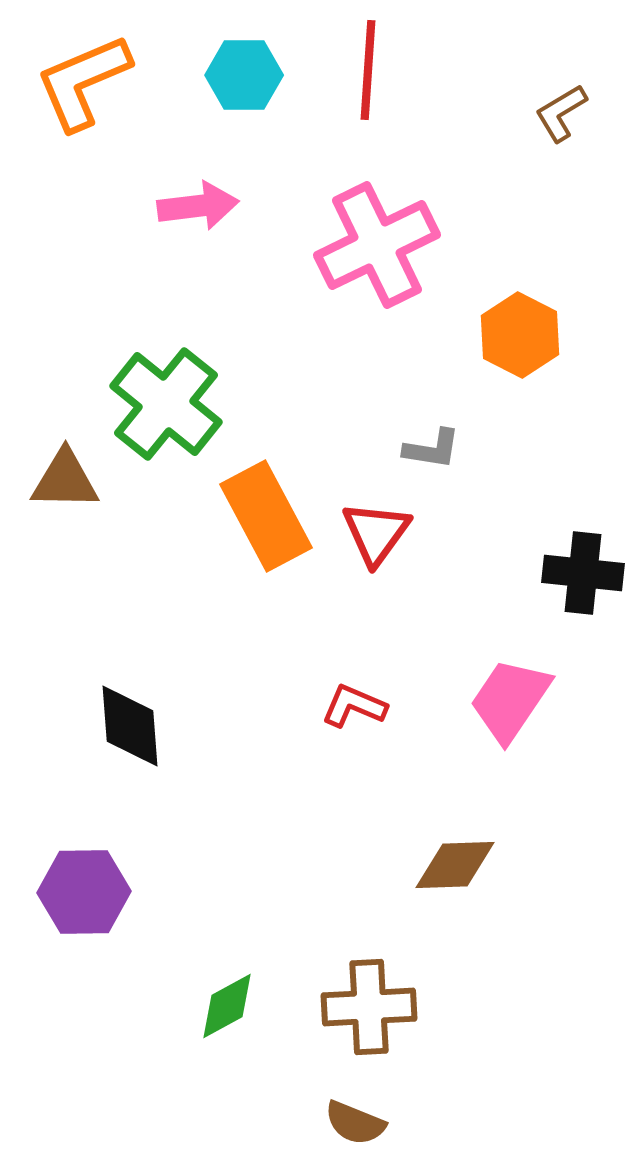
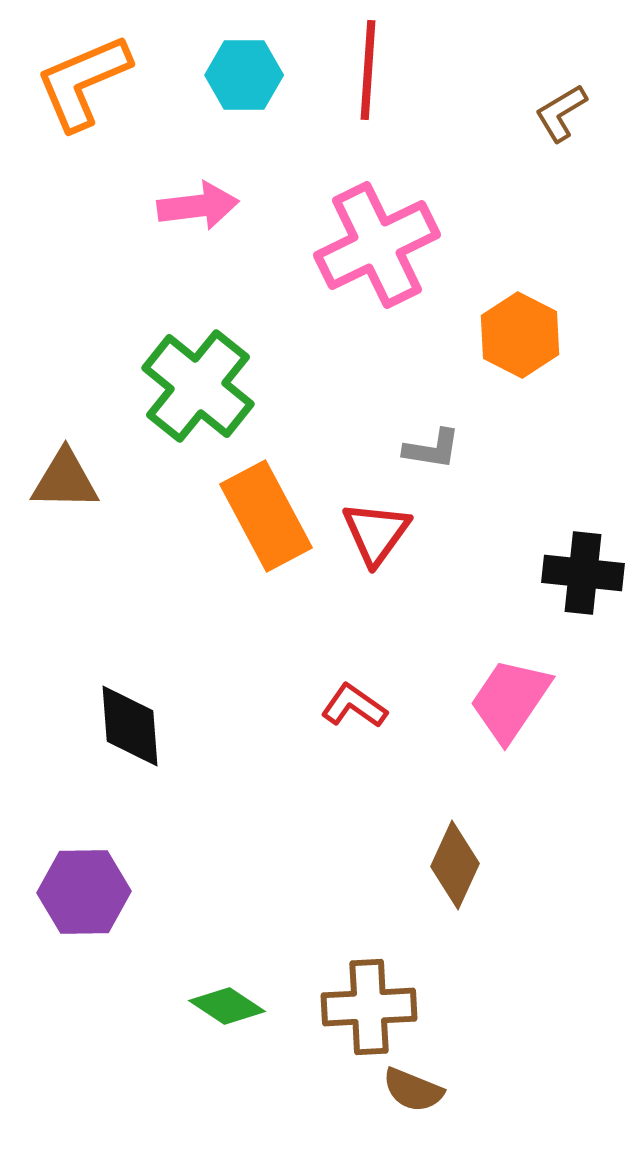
green cross: moved 32 px right, 18 px up
red L-shape: rotated 12 degrees clockwise
brown diamond: rotated 64 degrees counterclockwise
green diamond: rotated 62 degrees clockwise
brown semicircle: moved 58 px right, 33 px up
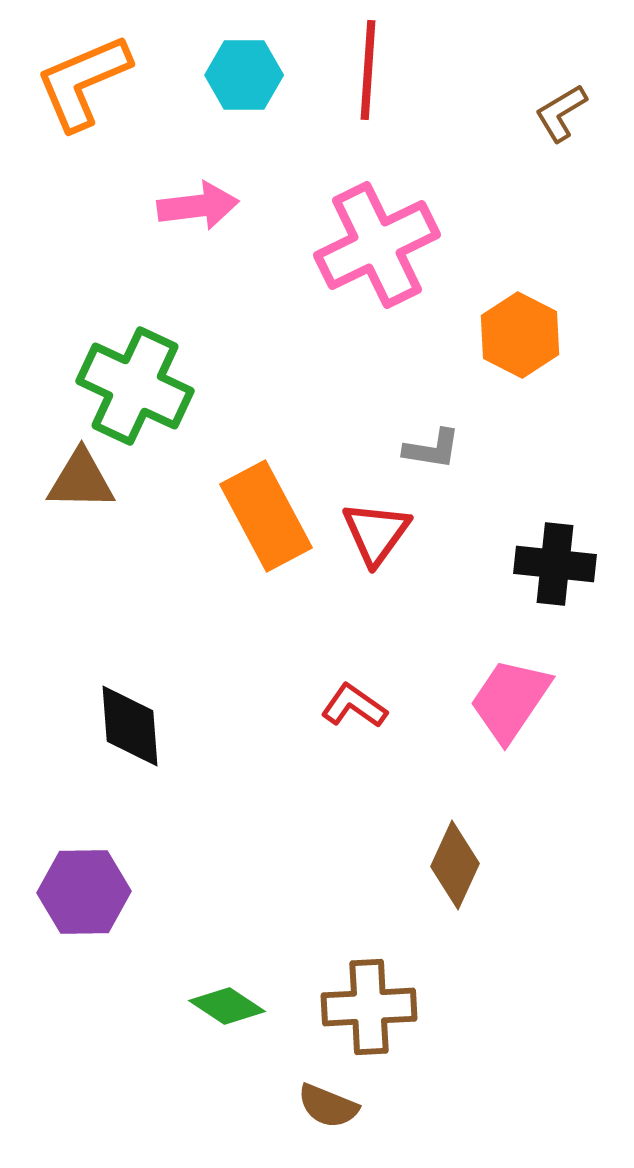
green cross: moved 63 px left; rotated 14 degrees counterclockwise
brown triangle: moved 16 px right
black cross: moved 28 px left, 9 px up
brown semicircle: moved 85 px left, 16 px down
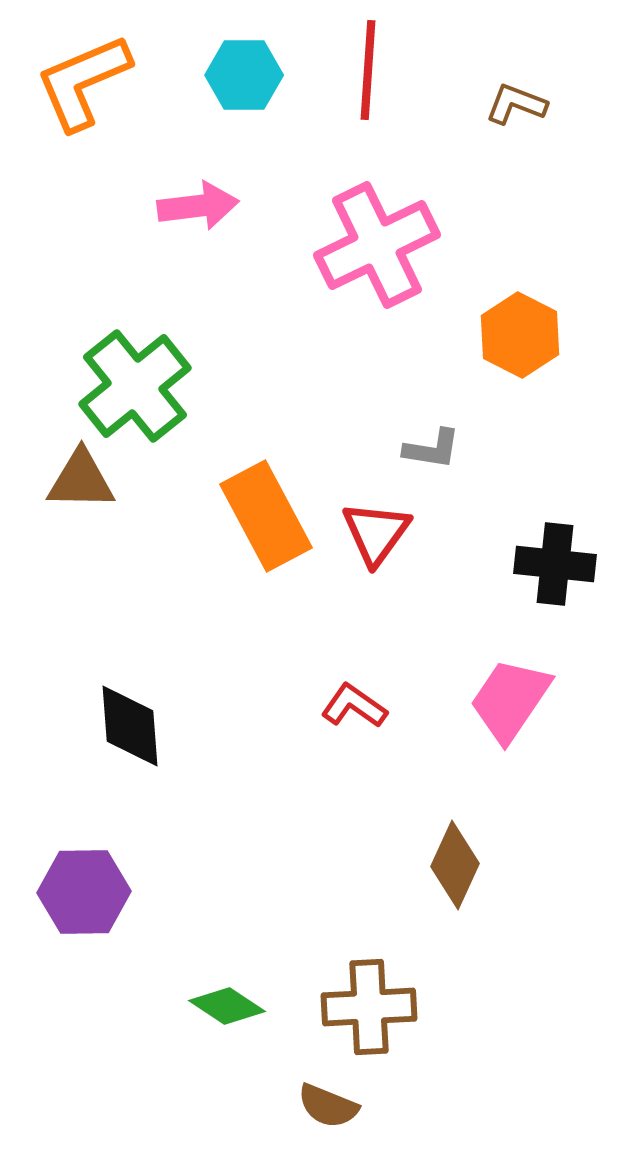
brown L-shape: moved 45 px left, 9 px up; rotated 52 degrees clockwise
green cross: rotated 26 degrees clockwise
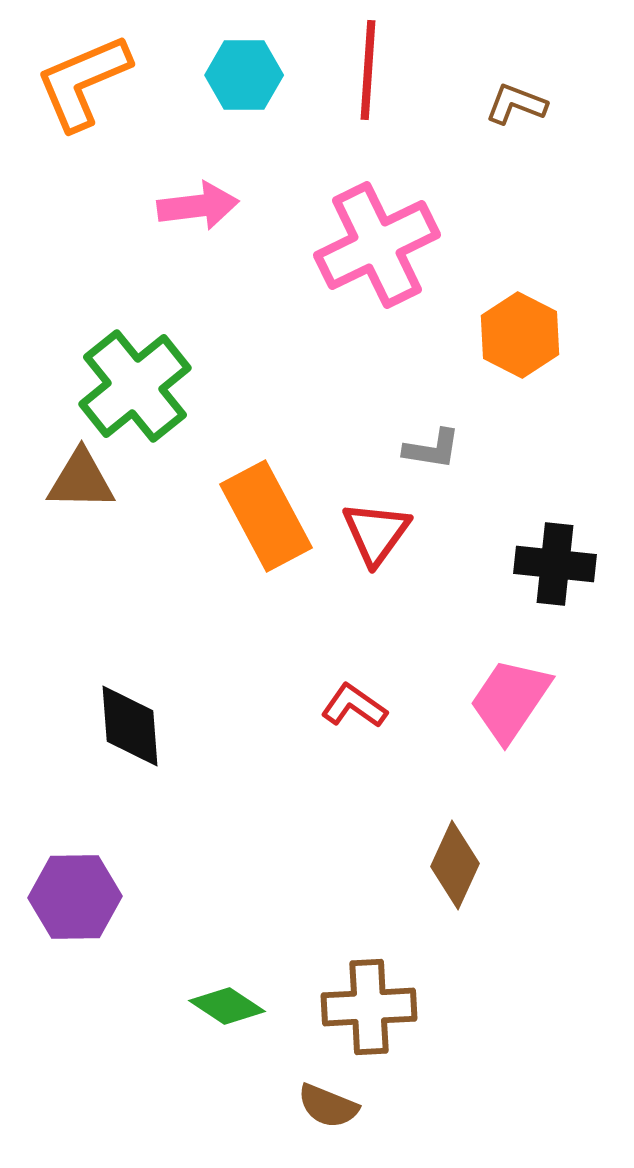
purple hexagon: moved 9 px left, 5 px down
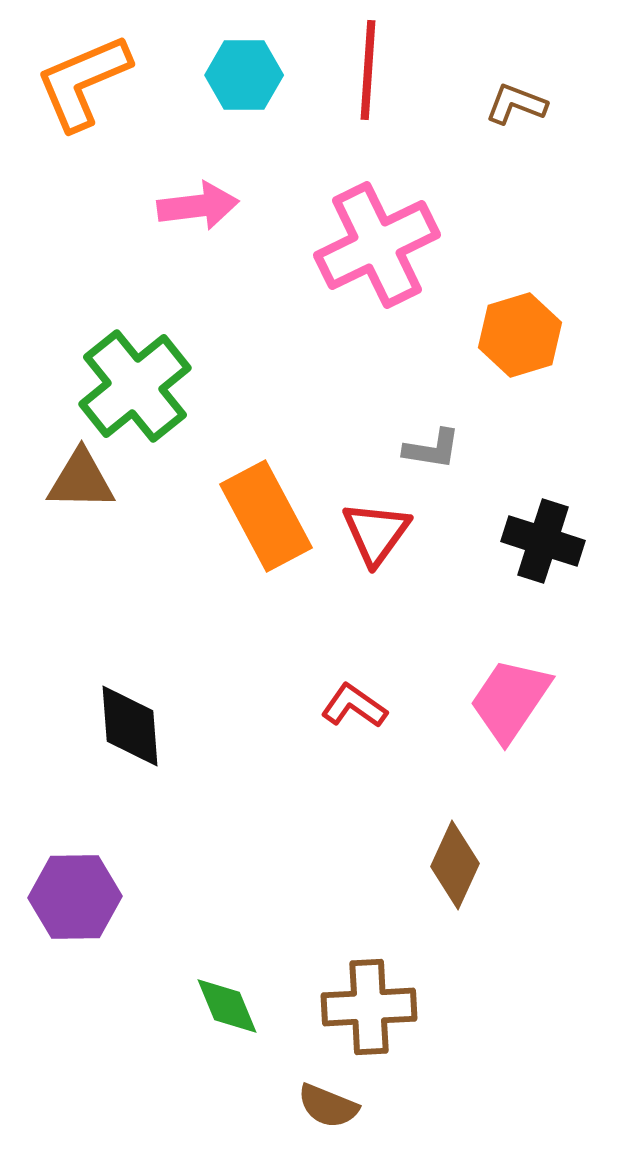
orange hexagon: rotated 16 degrees clockwise
black cross: moved 12 px left, 23 px up; rotated 12 degrees clockwise
green diamond: rotated 34 degrees clockwise
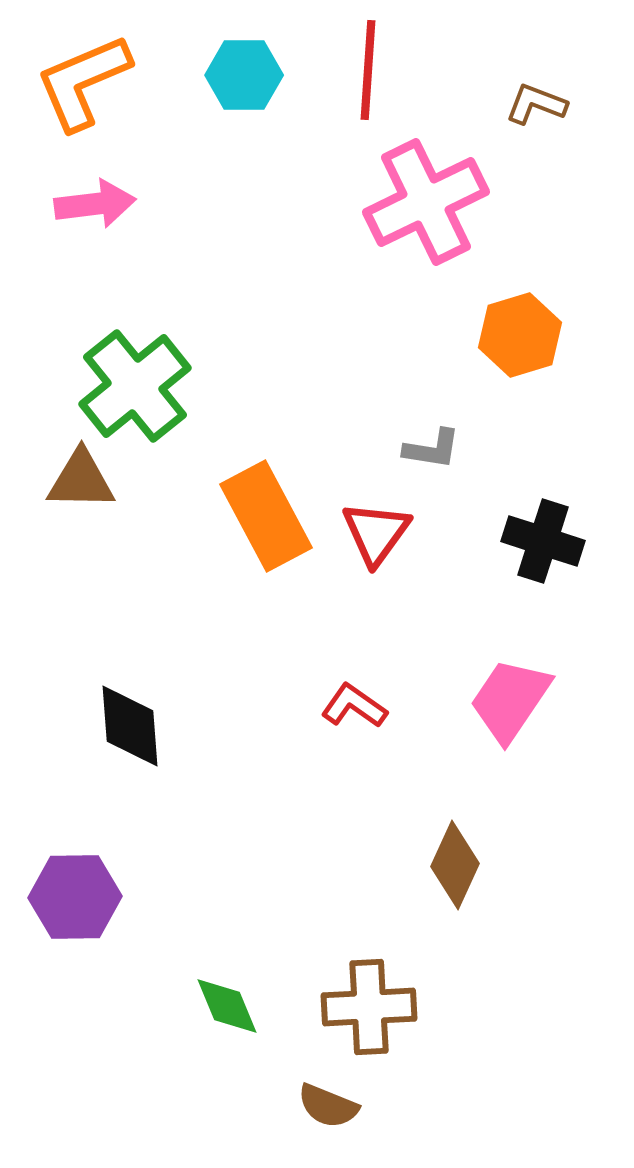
brown L-shape: moved 20 px right
pink arrow: moved 103 px left, 2 px up
pink cross: moved 49 px right, 43 px up
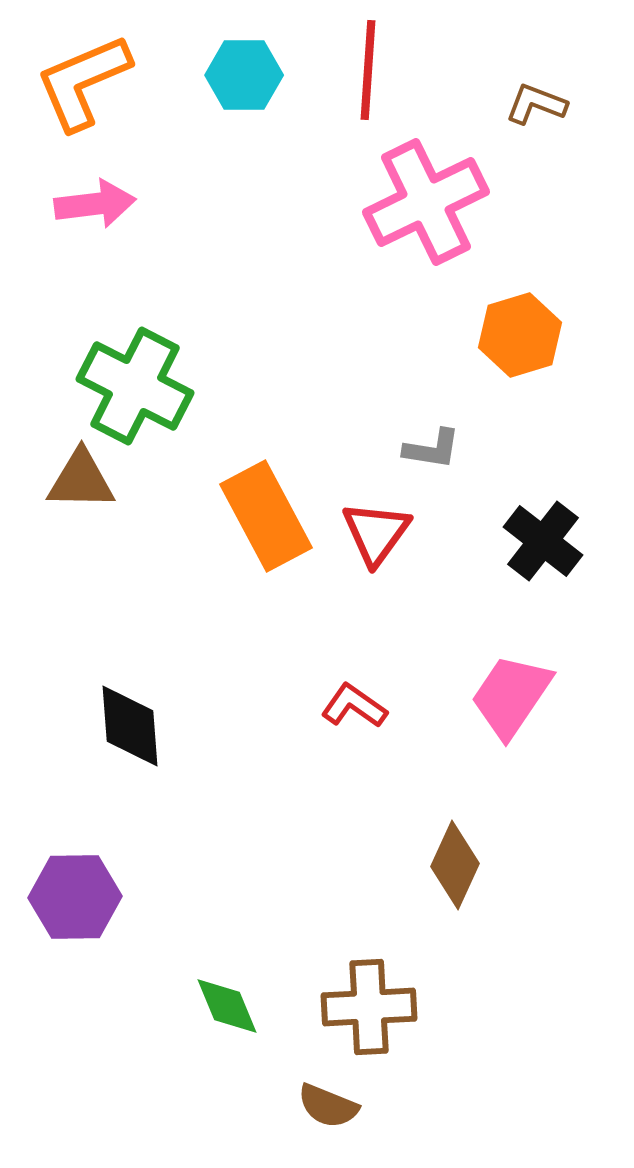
green cross: rotated 24 degrees counterclockwise
black cross: rotated 20 degrees clockwise
pink trapezoid: moved 1 px right, 4 px up
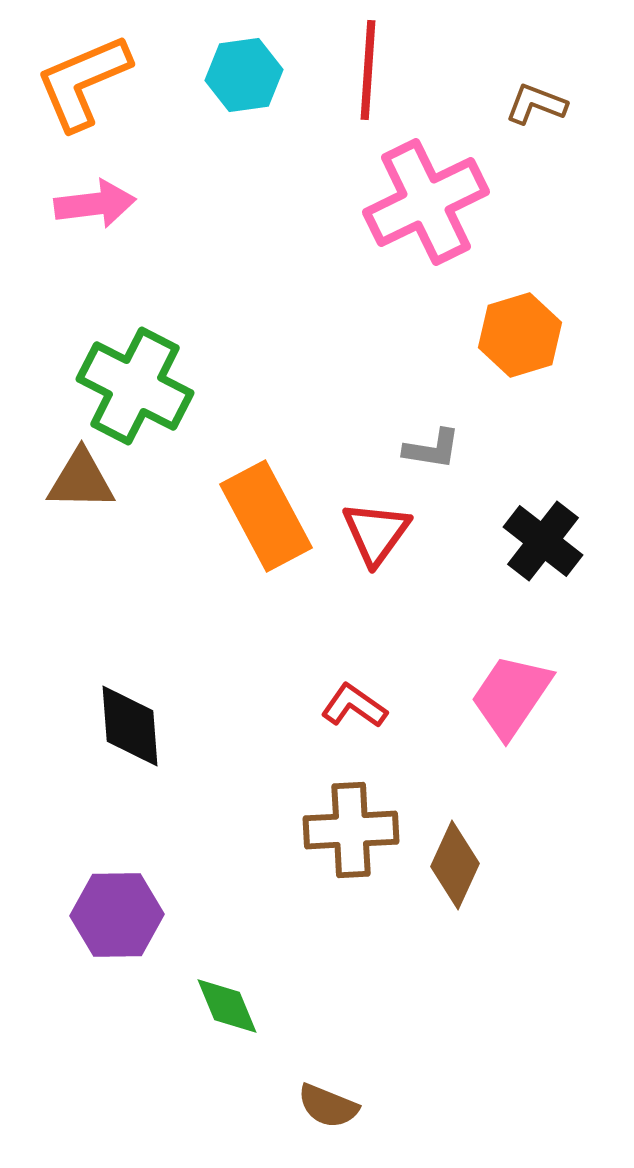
cyan hexagon: rotated 8 degrees counterclockwise
purple hexagon: moved 42 px right, 18 px down
brown cross: moved 18 px left, 177 px up
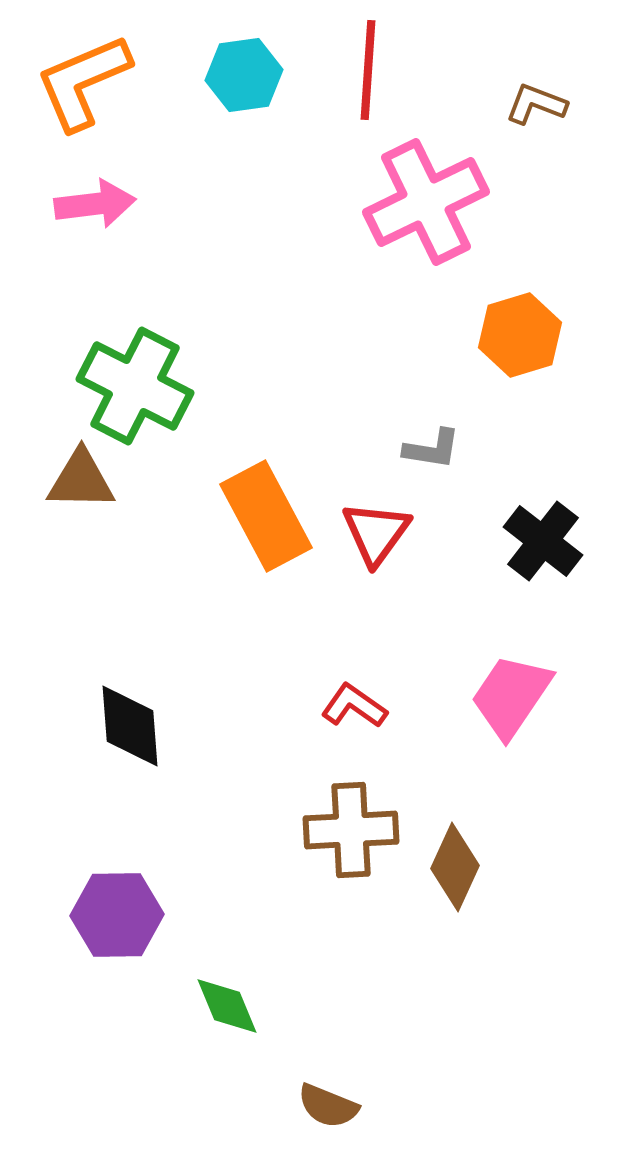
brown diamond: moved 2 px down
